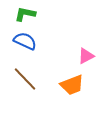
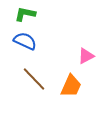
brown line: moved 9 px right
orange trapezoid: moved 1 px left, 1 px down; rotated 45 degrees counterclockwise
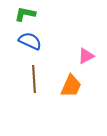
blue semicircle: moved 5 px right
brown line: rotated 40 degrees clockwise
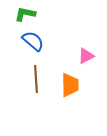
blue semicircle: moved 3 px right; rotated 15 degrees clockwise
brown line: moved 2 px right
orange trapezoid: moved 1 px left, 1 px up; rotated 25 degrees counterclockwise
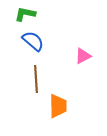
pink triangle: moved 3 px left
orange trapezoid: moved 12 px left, 21 px down
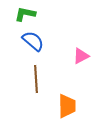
pink triangle: moved 2 px left
orange trapezoid: moved 9 px right
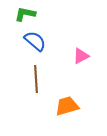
blue semicircle: moved 2 px right
orange trapezoid: rotated 105 degrees counterclockwise
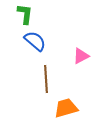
green L-shape: rotated 85 degrees clockwise
brown line: moved 10 px right
orange trapezoid: moved 1 px left, 2 px down
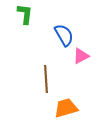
blue semicircle: moved 29 px right, 6 px up; rotated 20 degrees clockwise
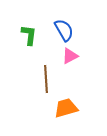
green L-shape: moved 4 px right, 21 px down
blue semicircle: moved 5 px up
pink triangle: moved 11 px left
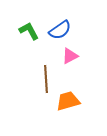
blue semicircle: moved 4 px left; rotated 85 degrees clockwise
green L-shape: moved 4 px up; rotated 35 degrees counterclockwise
orange trapezoid: moved 2 px right, 7 px up
